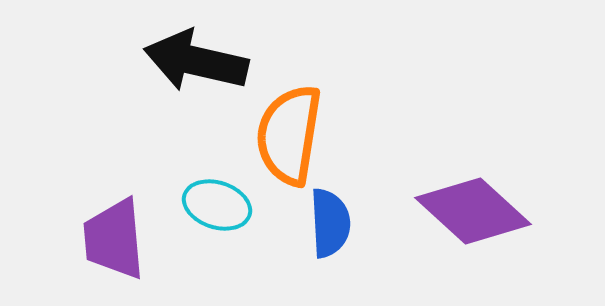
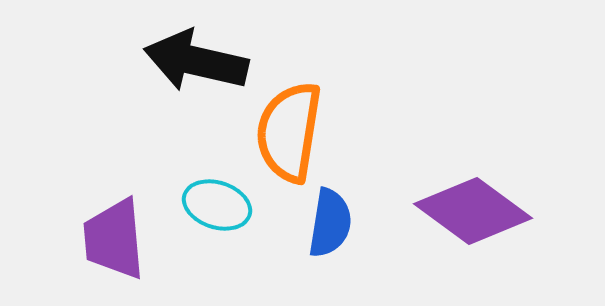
orange semicircle: moved 3 px up
purple diamond: rotated 6 degrees counterclockwise
blue semicircle: rotated 12 degrees clockwise
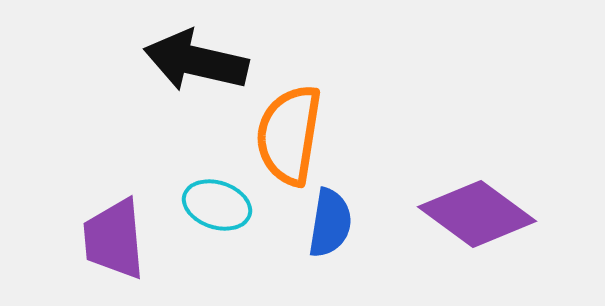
orange semicircle: moved 3 px down
purple diamond: moved 4 px right, 3 px down
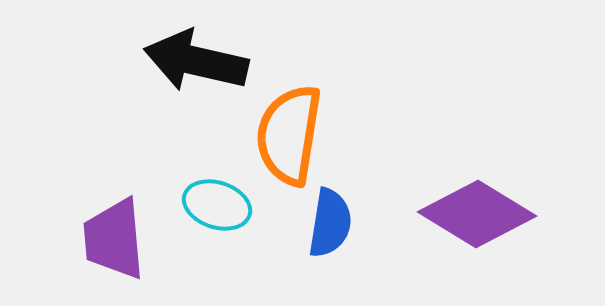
purple diamond: rotated 5 degrees counterclockwise
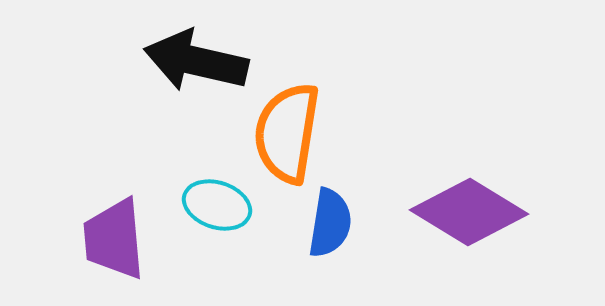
orange semicircle: moved 2 px left, 2 px up
purple diamond: moved 8 px left, 2 px up
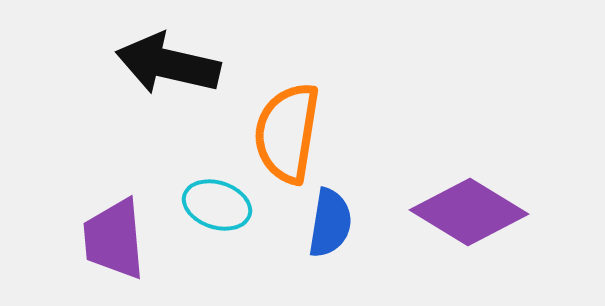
black arrow: moved 28 px left, 3 px down
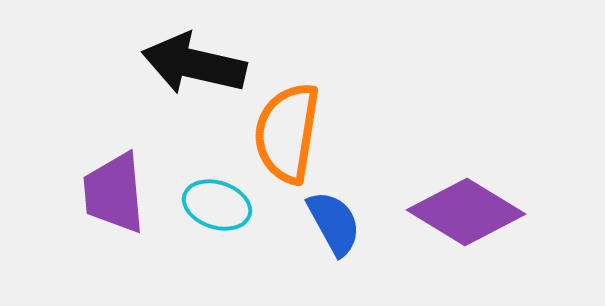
black arrow: moved 26 px right
purple diamond: moved 3 px left
blue semicircle: moved 4 px right; rotated 38 degrees counterclockwise
purple trapezoid: moved 46 px up
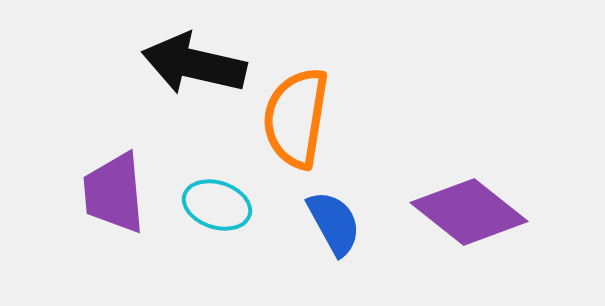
orange semicircle: moved 9 px right, 15 px up
purple diamond: moved 3 px right; rotated 7 degrees clockwise
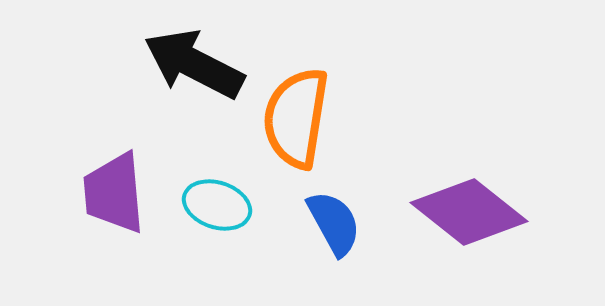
black arrow: rotated 14 degrees clockwise
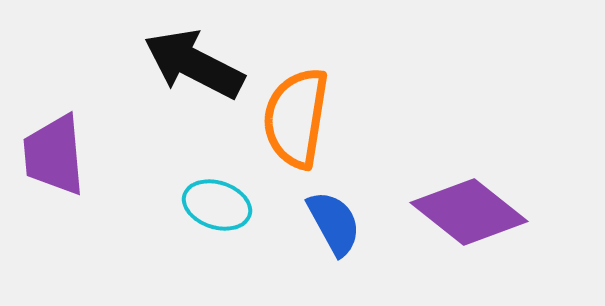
purple trapezoid: moved 60 px left, 38 px up
